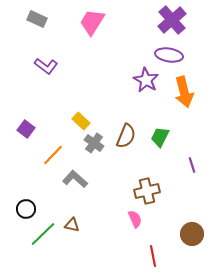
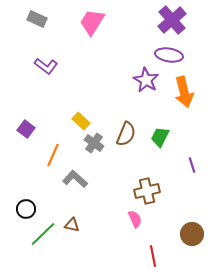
brown semicircle: moved 2 px up
orange line: rotated 20 degrees counterclockwise
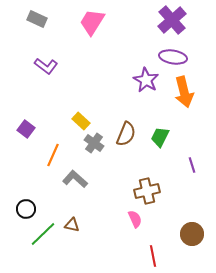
purple ellipse: moved 4 px right, 2 px down
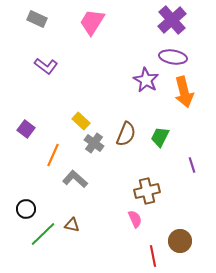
brown circle: moved 12 px left, 7 px down
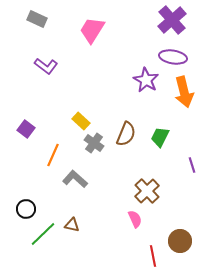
pink trapezoid: moved 8 px down
brown cross: rotated 30 degrees counterclockwise
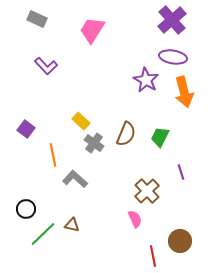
purple L-shape: rotated 10 degrees clockwise
orange line: rotated 35 degrees counterclockwise
purple line: moved 11 px left, 7 px down
